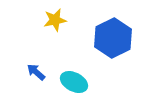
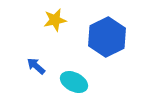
blue hexagon: moved 6 px left, 1 px up
blue arrow: moved 6 px up
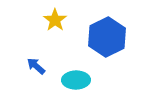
yellow star: rotated 25 degrees counterclockwise
cyan ellipse: moved 2 px right, 2 px up; rotated 28 degrees counterclockwise
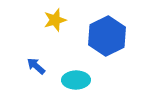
yellow star: rotated 20 degrees clockwise
blue hexagon: moved 1 px up
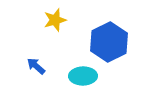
blue hexagon: moved 2 px right, 6 px down
cyan ellipse: moved 7 px right, 4 px up
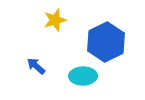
blue hexagon: moved 3 px left
